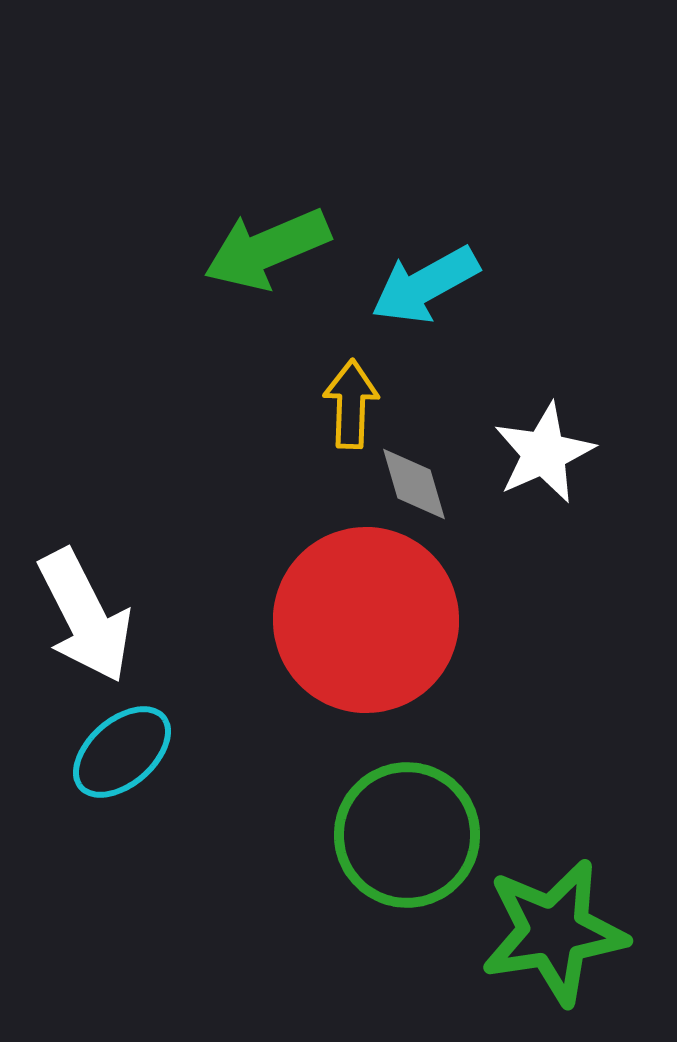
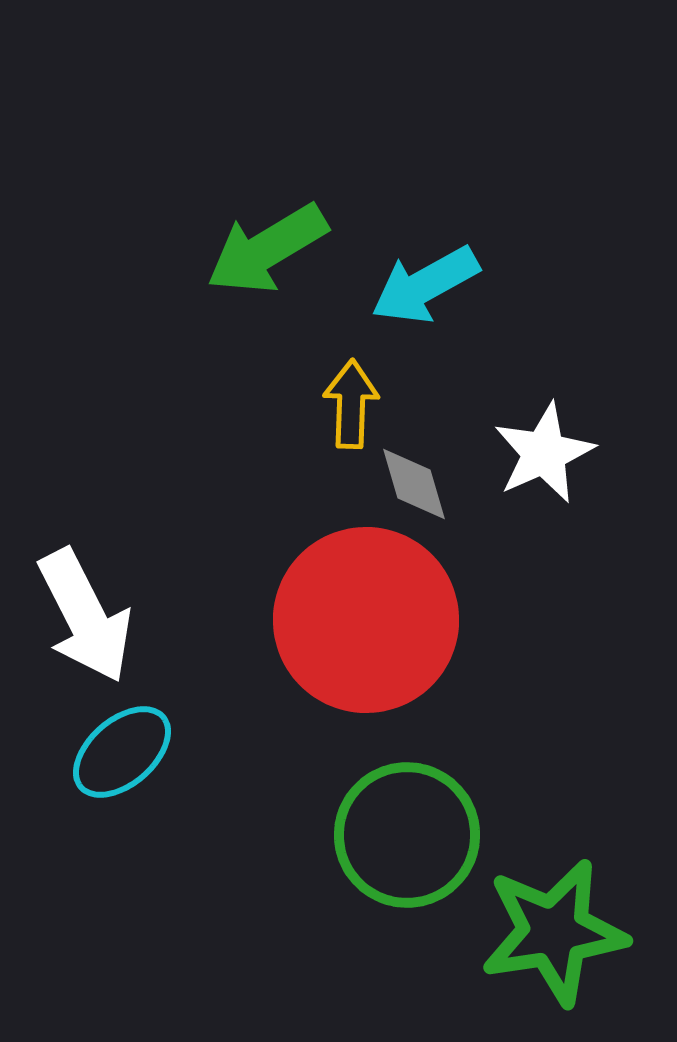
green arrow: rotated 8 degrees counterclockwise
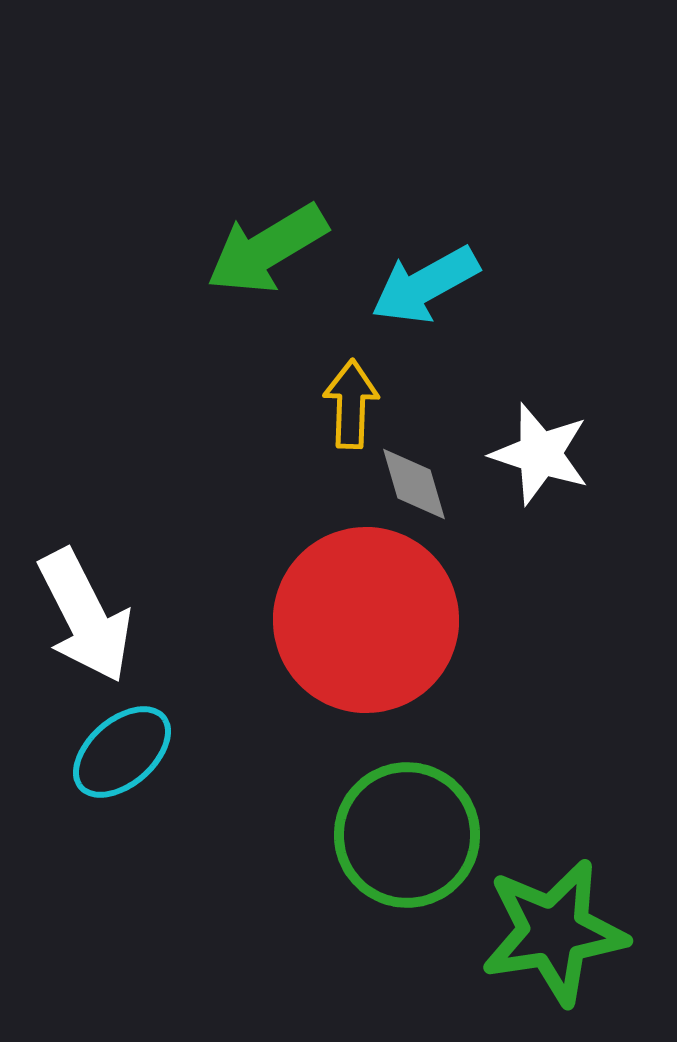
white star: moved 4 px left, 1 px down; rotated 30 degrees counterclockwise
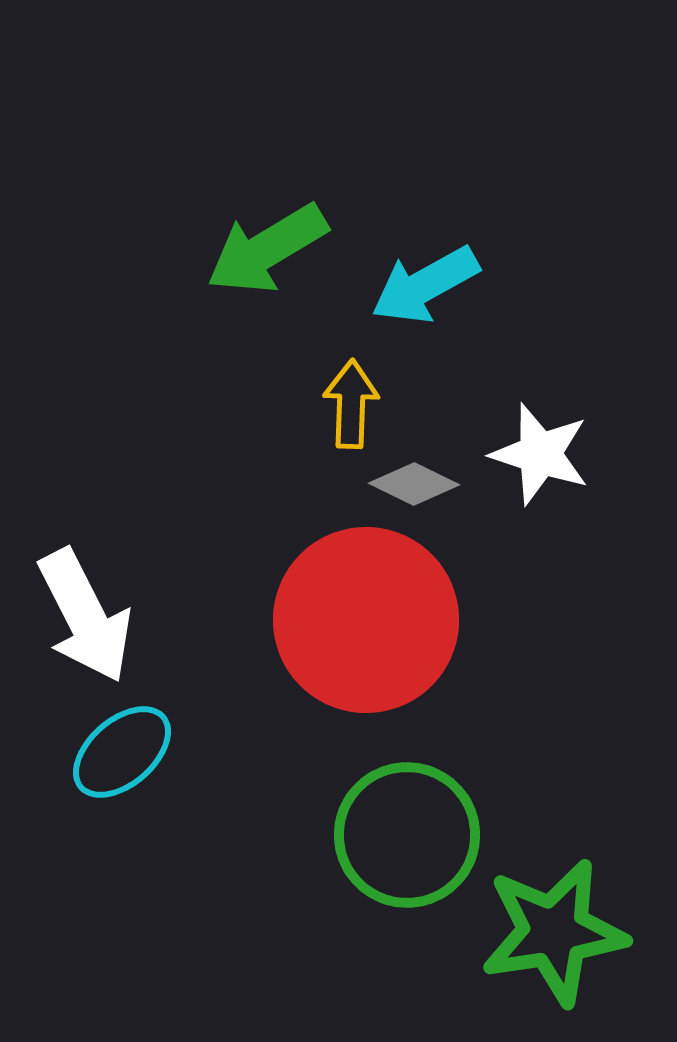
gray diamond: rotated 48 degrees counterclockwise
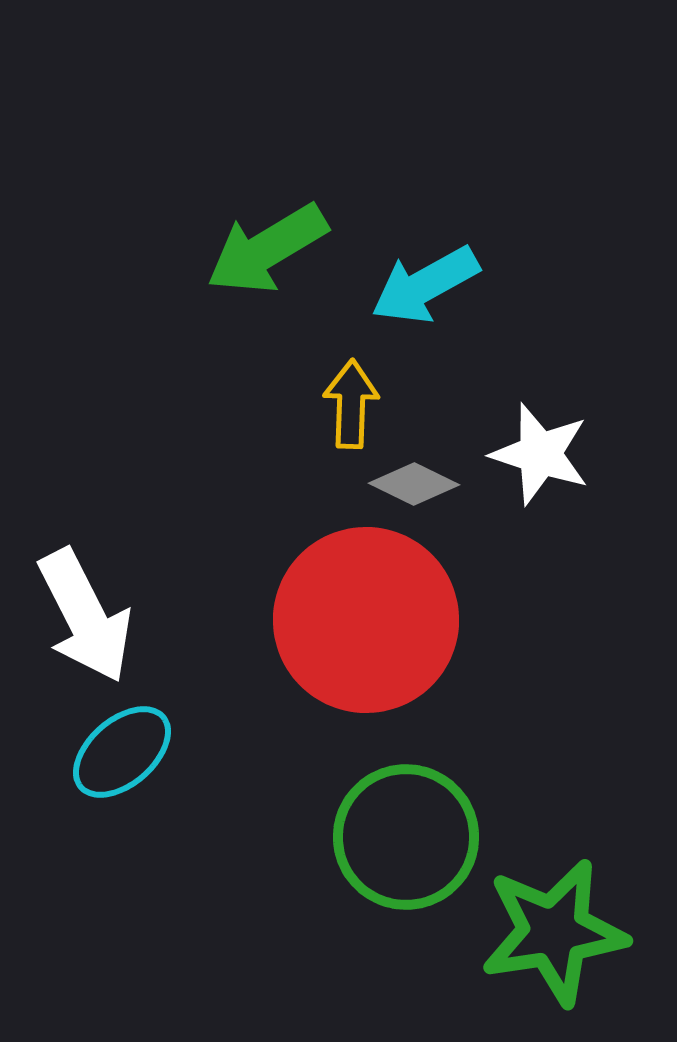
green circle: moved 1 px left, 2 px down
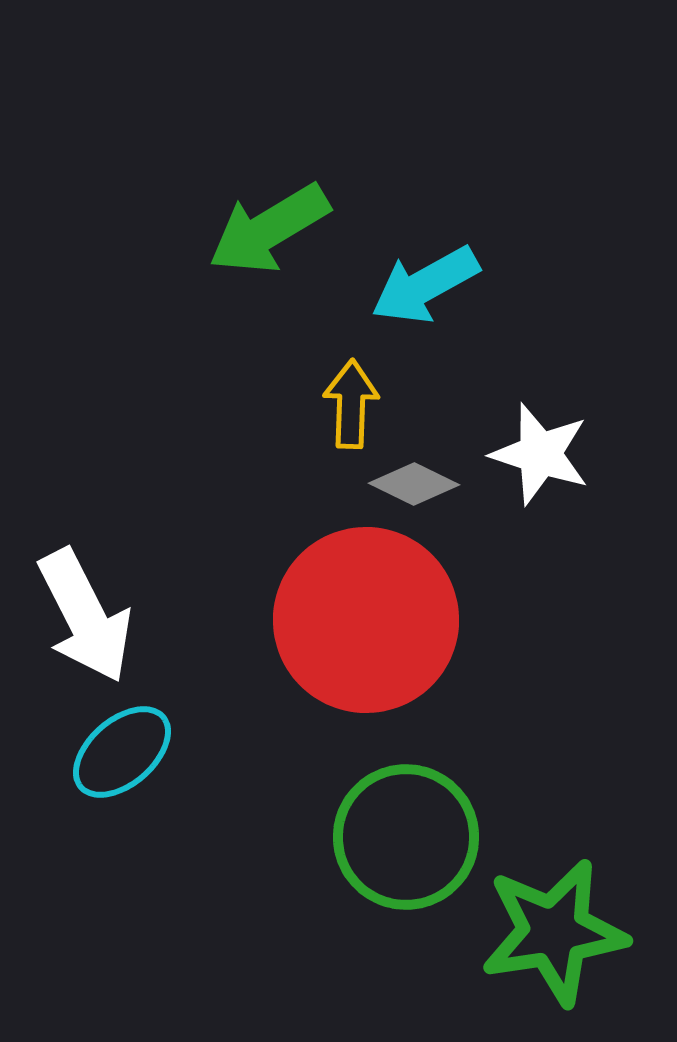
green arrow: moved 2 px right, 20 px up
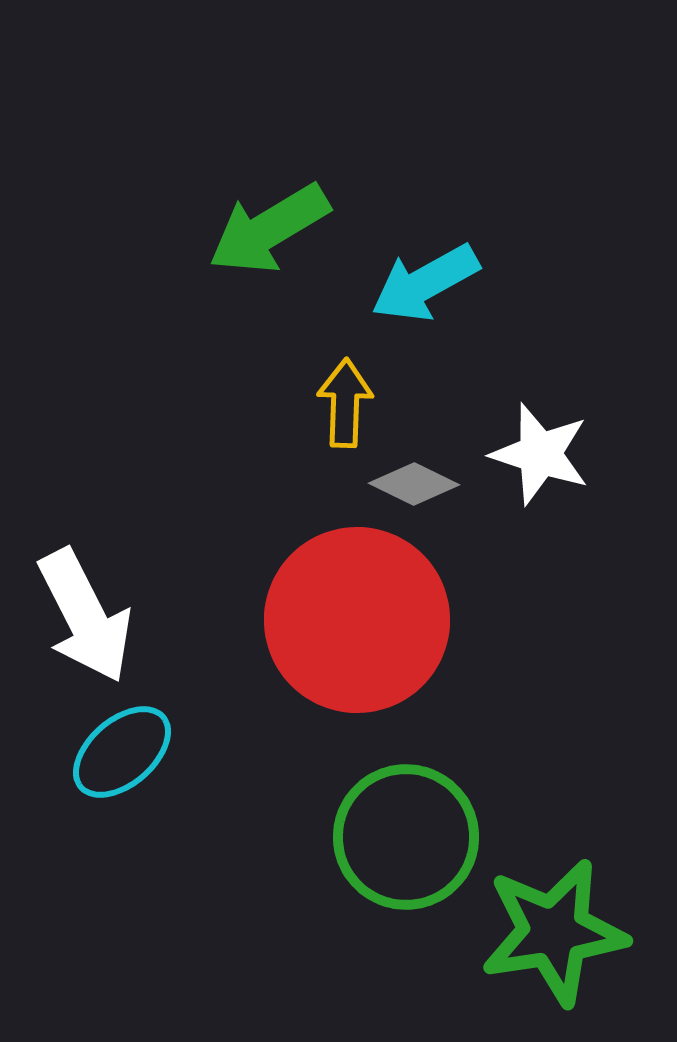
cyan arrow: moved 2 px up
yellow arrow: moved 6 px left, 1 px up
red circle: moved 9 px left
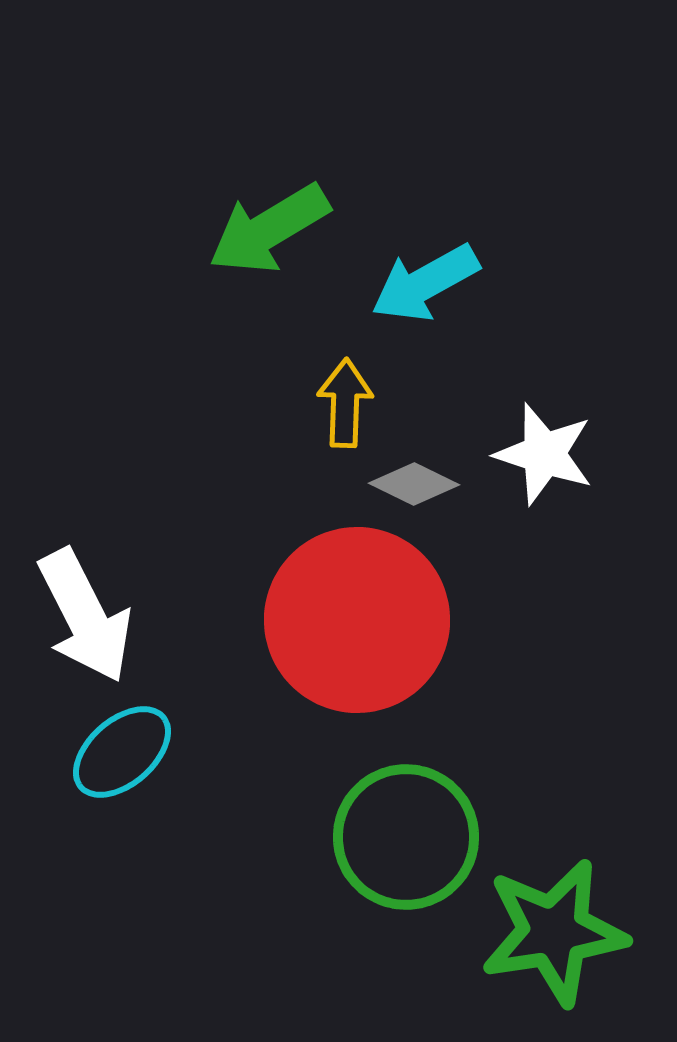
white star: moved 4 px right
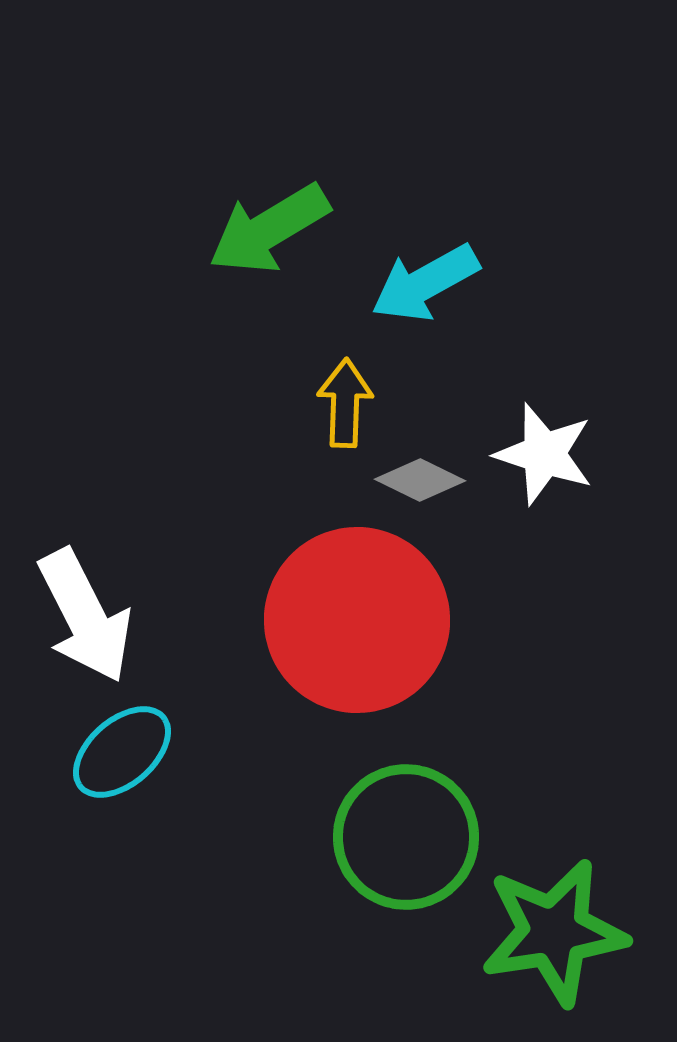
gray diamond: moved 6 px right, 4 px up
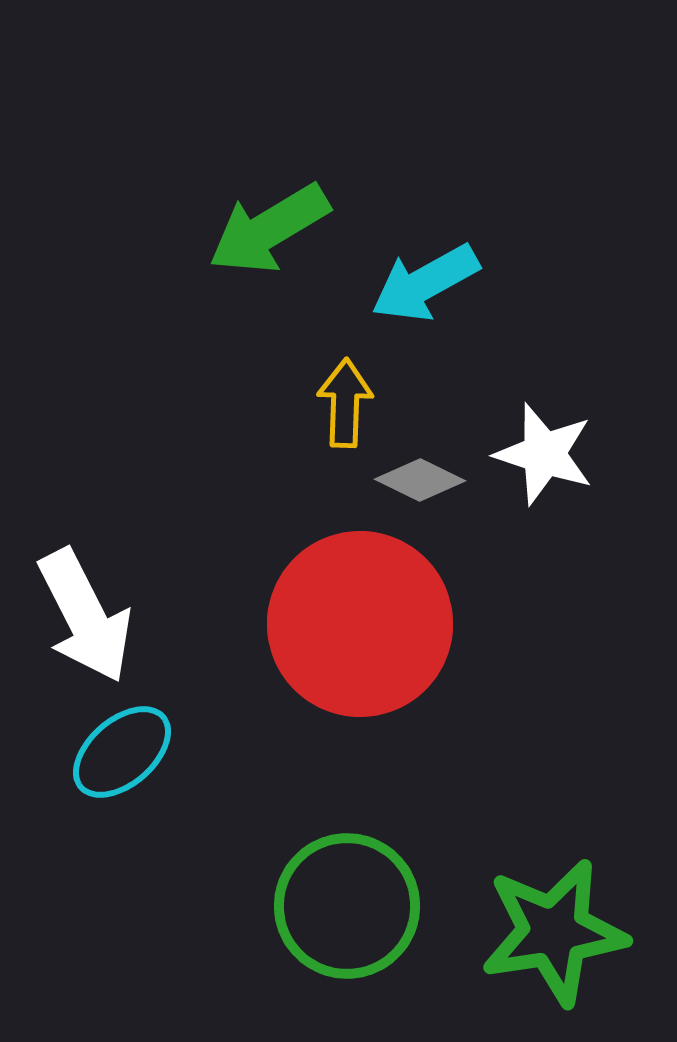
red circle: moved 3 px right, 4 px down
green circle: moved 59 px left, 69 px down
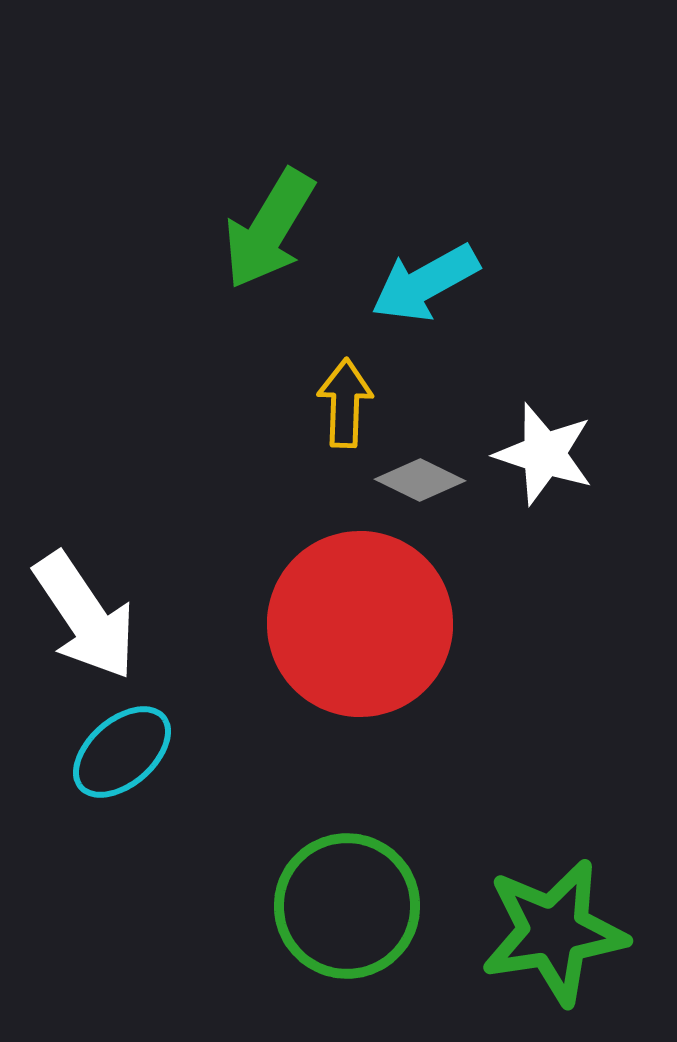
green arrow: rotated 28 degrees counterclockwise
white arrow: rotated 7 degrees counterclockwise
